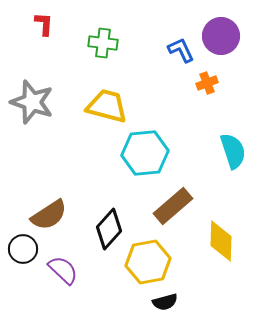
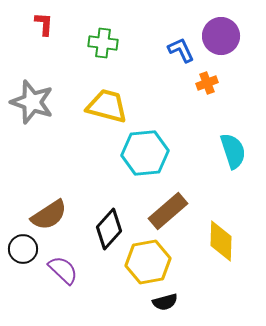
brown rectangle: moved 5 px left, 5 px down
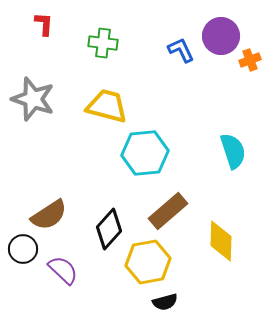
orange cross: moved 43 px right, 23 px up
gray star: moved 1 px right, 3 px up
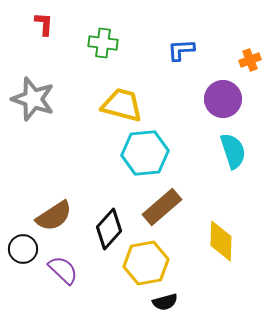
purple circle: moved 2 px right, 63 px down
blue L-shape: rotated 68 degrees counterclockwise
yellow trapezoid: moved 15 px right, 1 px up
brown rectangle: moved 6 px left, 4 px up
brown semicircle: moved 5 px right, 1 px down
yellow hexagon: moved 2 px left, 1 px down
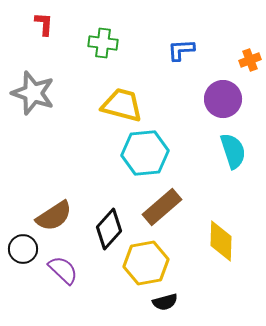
gray star: moved 6 px up
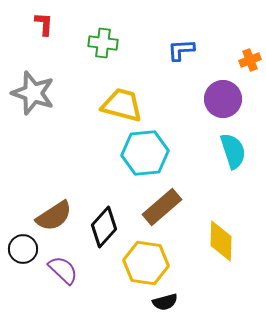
black diamond: moved 5 px left, 2 px up
yellow hexagon: rotated 18 degrees clockwise
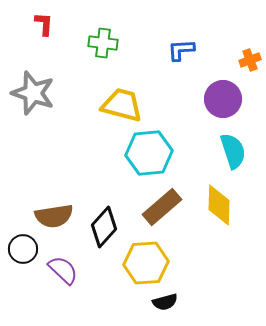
cyan hexagon: moved 4 px right
brown semicircle: rotated 24 degrees clockwise
yellow diamond: moved 2 px left, 36 px up
yellow hexagon: rotated 12 degrees counterclockwise
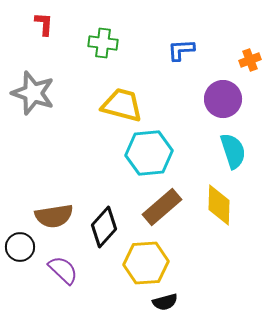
black circle: moved 3 px left, 2 px up
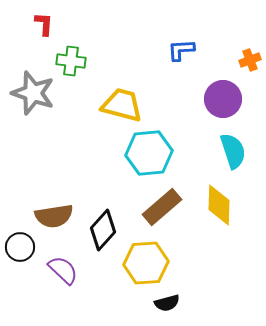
green cross: moved 32 px left, 18 px down
black diamond: moved 1 px left, 3 px down
black semicircle: moved 2 px right, 1 px down
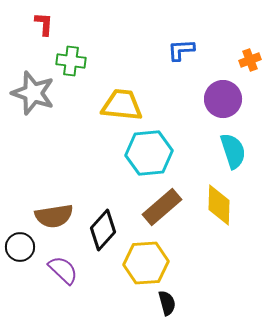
yellow trapezoid: rotated 9 degrees counterclockwise
black semicircle: rotated 90 degrees counterclockwise
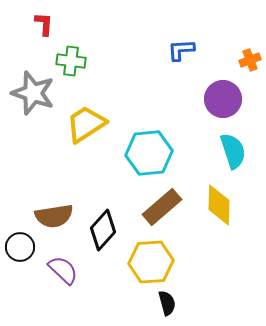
yellow trapezoid: moved 36 px left, 19 px down; rotated 39 degrees counterclockwise
yellow hexagon: moved 5 px right, 1 px up
